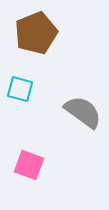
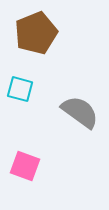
gray semicircle: moved 3 px left
pink square: moved 4 px left, 1 px down
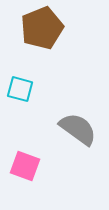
brown pentagon: moved 6 px right, 5 px up
gray semicircle: moved 2 px left, 17 px down
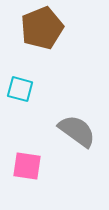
gray semicircle: moved 1 px left, 2 px down
pink square: moved 2 px right; rotated 12 degrees counterclockwise
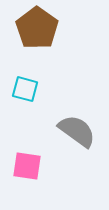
brown pentagon: moved 5 px left; rotated 15 degrees counterclockwise
cyan square: moved 5 px right
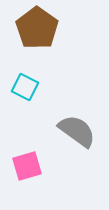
cyan square: moved 2 px up; rotated 12 degrees clockwise
pink square: rotated 24 degrees counterclockwise
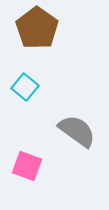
cyan square: rotated 12 degrees clockwise
pink square: rotated 36 degrees clockwise
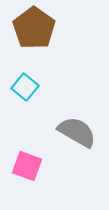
brown pentagon: moved 3 px left
gray semicircle: moved 1 px down; rotated 6 degrees counterclockwise
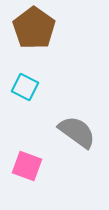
cyan square: rotated 12 degrees counterclockwise
gray semicircle: rotated 6 degrees clockwise
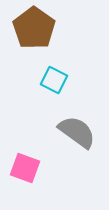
cyan square: moved 29 px right, 7 px up
pink square: moved 2 px left, 2 px down
